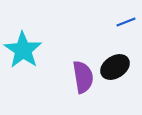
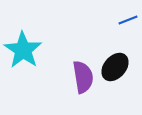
blue line: moved 2 px right, 2 px up
black ellipse: rotated 16 degrees counterclockwise
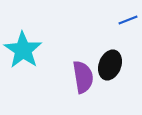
black ellipse: moved 5 px left, 2 px up; rotated 20 degrees counterclockwise
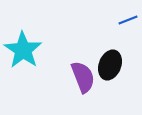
purple semicircle: rotated 12 degrees counterclockwise
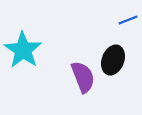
black ellipse: moved 3 px right, 5 px up
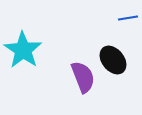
blue line: moved 2 px up; rotated 12 degrees clockwise
black ellipse: rotated 60 degrees counterclockwise
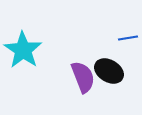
blue line: moved 20 px down
black ellipse: moved 4 px left, 11 px down; rotated 20 degrees counterclockwise
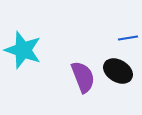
cyan star: rotated 15 degrees counterclockwise
black ellipse: moved 9 px right
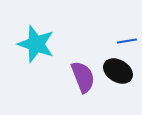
blue line: moved 1 px left, 3 px down
cyan star: moved 13 px right, 6 px up
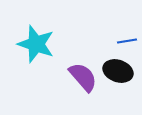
black ellipse: rotated 12 degrees counterclockwise
purple semicircle: rotated 20 degrees counterclockwise
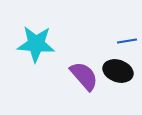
cyan star: rotated 15 degrees counterclockwise
purple semicircle: moved 1 px right, 1 px up
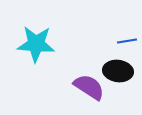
black ellipse: rotated 12 degrees counterclockwise
purple semicircle: moved 5 px right, 11 px down; rotated 16 degrees counterclockwise
